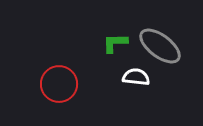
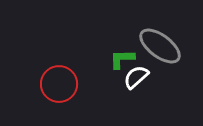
green L-shape: moved 7 px right, 16 px down
white semicircle: rotated 48 degrees counterclockwise
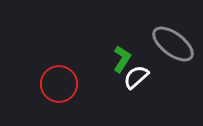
gray ellipse: moved 13 px right, 2 px up
green L-shape: rotated 124 degrees clockwise
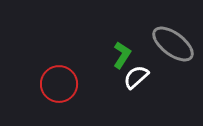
green L-shape: moved 4 px up
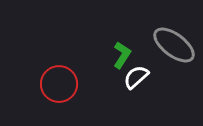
gray ellipse: moved 1 px right, 1 px down
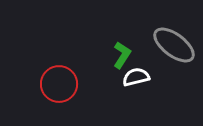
white semicircle: rotated 28 degrees clockwise
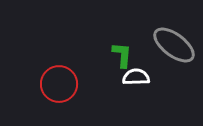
green L-shape: rotated 28 degrees counterclockwise
white semicircle: rotated 12 degrees clockwise
